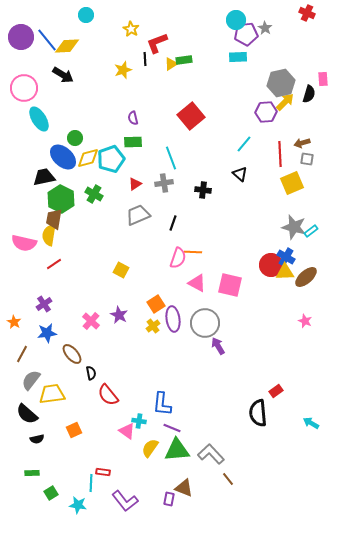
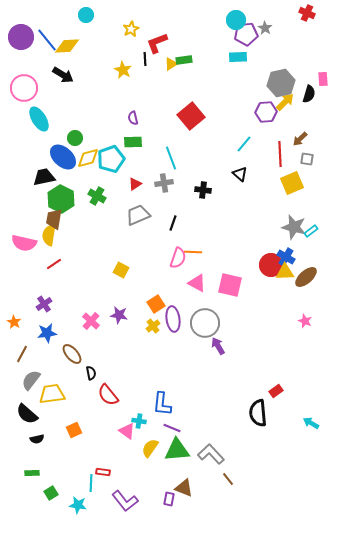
yellow star at (131, 29): rotated 14 degrees clockwise
yellow star at (123, 70): rotated 24 degrees counterclockwise
brown arrow at (302, 143): moved 2 px left, 4 px up; rotated 28 degrees counterclockwise
green cross at (94, 194): moved 3 px right, 2 px down
purple star at (119, 315): rotated 18 degrees counterclockwise
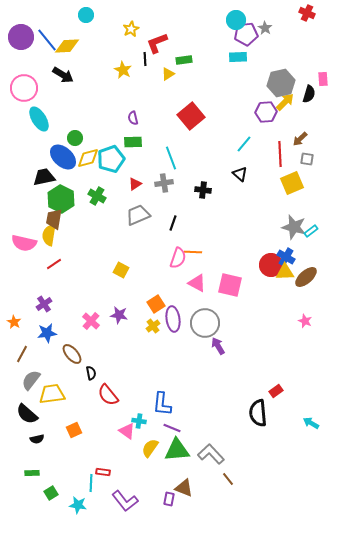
yellow triangle at (171, 64): moved 3 px left, 10 px down
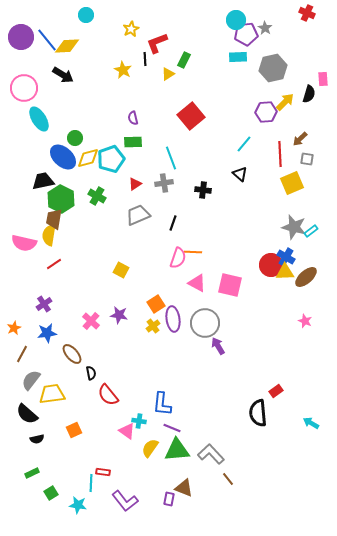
green rectangle at (184, 60): rotated 56 degrees counterclockwise
gray hexagon at (281, 83): moved 8 px left, 15 px up
black trapezoid at (44, 177): moved 1 px left, 4 px down
orange star at (14, 322): moved 6 px down; rotated 16 degrees clockwise
green rectangle at (32, 473): rotated 24 degrees counterclockwise
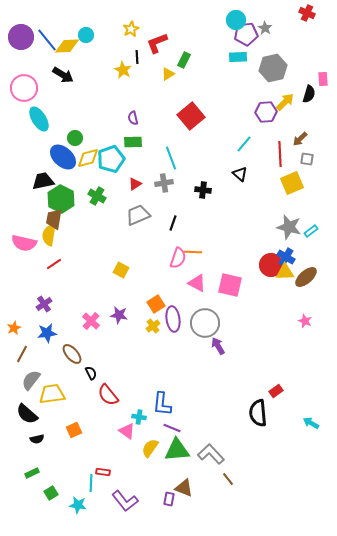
cyan circle at (86, 15): moved 20 px down
black line at (145, 59): moved 8 px left, 2 px up
gray star at (294, 227): moved 5 px left
black semicircle at (91, 373): rotated 16 degrees counterclockwise
cyan cross at (139, 421): moved 4 px up
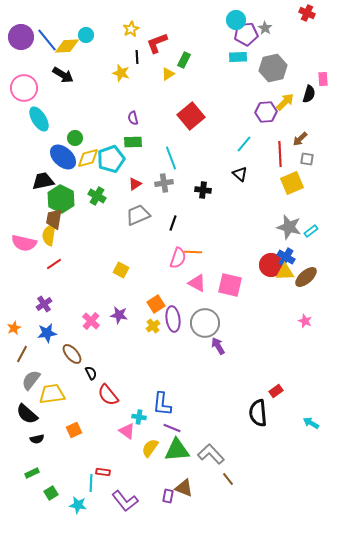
yellow star at (123, 70): moved 2 px left, 3 px down; rotated 12 degrees counterclockwise
purple rectangle at (169, 499): moved 1 px left, 3 px up
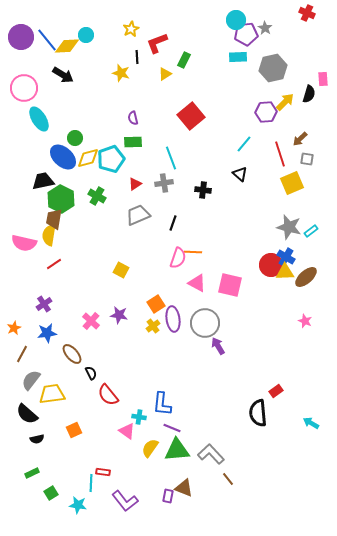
yellow triangle at (168, 74): moved 3 px left
red line at (280, 154): rotated 15 degrees counterclockwise
